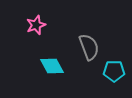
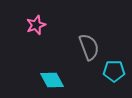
cyan diamond: moved 14 px down
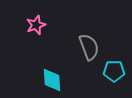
cyan diamond: rotated 25 degrees clockwise
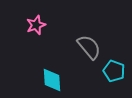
gray semicircle: rotated 20 degrees counterclockwise
cyan pentagon: rotated 20 degrees clockwise
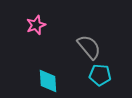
cyan pentagon: moved 14 px left, 4 px down; rotated 15 degrees counterclockwise
cyan diamond: moved 4 px left, 1 px down
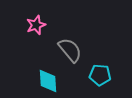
gray semicircle: moved 19 px left, 3 px down
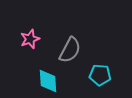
pink star: moved 6 px left, 14 px down
gray semicircle: rotated 68 degrees clockwise
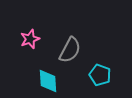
cyan pentagon: rotated 15 degrees clockwise
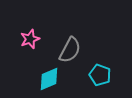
cyan diamond: moved 1 px right, 2 px up; rotated 70 degrees clockwise
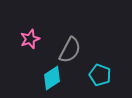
cyan diamond: moved 3 px right, 1 px up; rotated 10 degrees counterclockwise
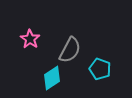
pink star: rotated 18 degrees counterclockwise
cyan pentagon: moved 6 px up
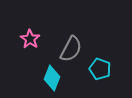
gray semicircle: moved 1 px right, 1 px up
cyan diamond: rotated 35 degrees counterclockwise
